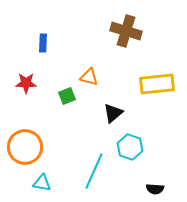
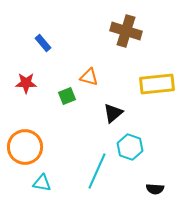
blue rectangle: rotated 42 degrees counterclockwise
cyan line: moved 3 px right
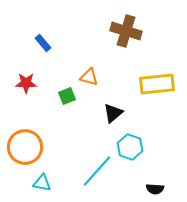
cyan line: rotated 18 degrees clockwise
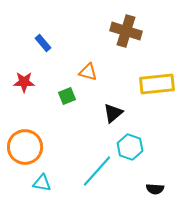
orange triangle: moved 1 px left, 5 px up
red star: moved 2 px left, 1 px up
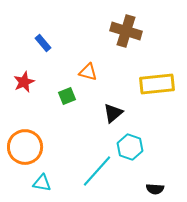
red star: rotated 25 degrees counterclockwise
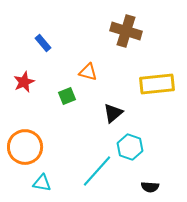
black semicircle: moved 5 px left, 2 px up
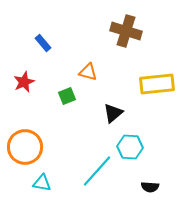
cyan hexagon: rotated 15 degrees counterclockwise
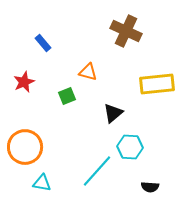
brown cross: rotated 8 degrees clockwise
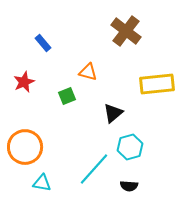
brown cross: rotated 12 degrees clockwise
cyan hexagon: rotated 20 degrees counterclockwise
cyan line: moved 3 px left, 2 px up
black semicircle: moved 21 px left, 1 px up
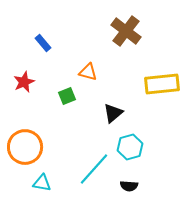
yellow rectangle: moved 5 px right
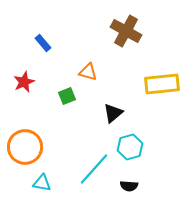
brown cross: rotated 8 degrees counterclockwise
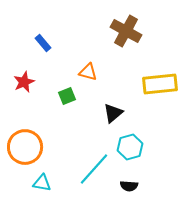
yellow rectangle: moved 2 px left
